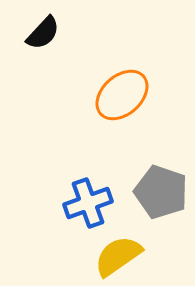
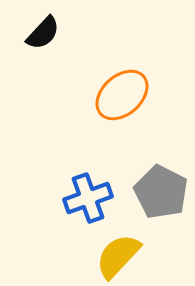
gray pentagon: rotated 8 degrees clockwise
blue cross: moved 5 px up
yellow semicircle: rotated 12 degrees counterclockwise
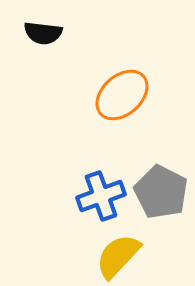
black semicircle: rotated 54 degrees clockwise
blue cross: moved 13 px right, 2 px up
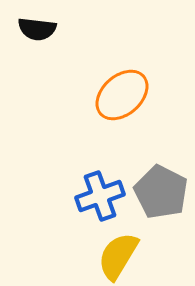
black semicircle: moved 6 px left, 4 px up
blue cross: moved 1 px left
yellow semicircle: rotated 12 degrees counterclockwise
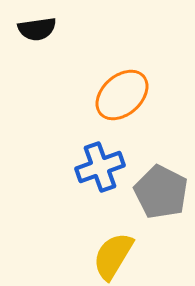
black semicircle: rotated 15 degrees counterclockwise
blue cross: moved 29 px up
yellow semicircle: moved 5 px left
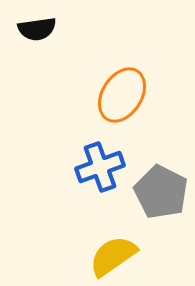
orange ellipse: rotated 16 degrees counterclockwise
yellow semicircle: rotated 24 degrees clockwise
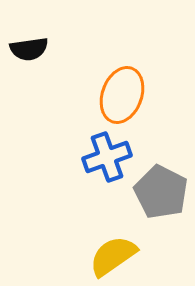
black semicircle: moved 8 px left, 20 px down
orange ellipse: rotated 12 degrees counterclockwise
blue cross: moved 7 px right, 10 px up
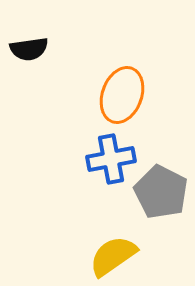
blue cross: moved 4 px right, 2 px down; rotated 9 degrees clockwise
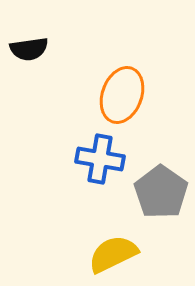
blue cross: moved 11 px left; rotated 21 degrees clockwise
gray pentagon: rotated 8 degrees clockwise
yellow semicircle: moved 2 px up; rotated 9 degrees clockwise
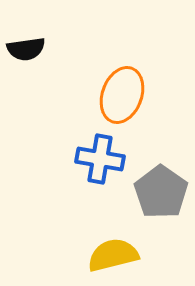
black semicircle: moved 3 px left
yellow semicircle: moved 1 px down; rotated 12 degrees clockwise
